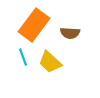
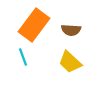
brown semicircle: moved 1 px right, 3 px up
yellow trapezoid: moved 20 px right
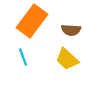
orange rectangle: moved 2 px left, 4 px up
yellow trapezoid: moved 3 px left, 3 px up
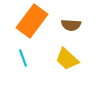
brown semicircle: moved 5 px up
cyan line: moved 1 px down
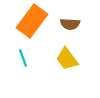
brown semicircle: moved 1 px left, 1 px up
yellow trapezoid: rotated 10 degrees clockwise
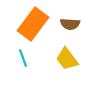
orange rectangle: moved 1 px right, 3 px down
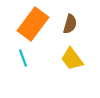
brown semicircle: rotated 78 degrees counterclockwise
yellow trapezoid: moved 5 px right
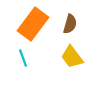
yellow trapezoid: moved 2 px up
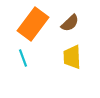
brown semicircle: moved 1 px up; rotated 30 degrees clockwise
yellow trapezoid: rotated 35 degrees clockwise
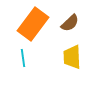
cyan line: rotated 12 degrees clockwise
